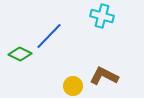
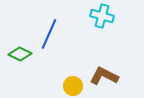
blue line: moved 2 px up; rotated 20 degrees counterclockwise
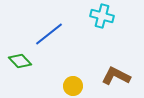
blue line: rotated 28 degrees clockwise
green diamond: moved 7 px down; rotated 20 degrees clockwise
brown L-shape: moved 12 px right
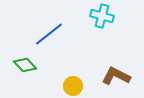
green diamond: moved 5 px right, 4 px down
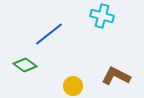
green diamond: rotated 10 degrees counterclockwise
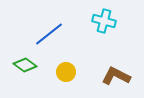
cyan cross: moved 2 px right, 5 px down
yellow circle: moved 7 px left, 14 px up
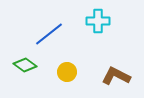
cyan cross: moved 6 px left; rotated 15 degrees counterclockwise
yellow circle: moved 1 px right
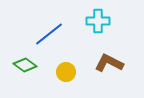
yellow circle: moved 1 px left
brown L-shape: moved 7 px left, 13 px up
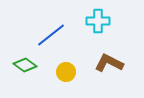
blue line: moved 2 px right, 1 px down
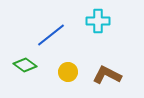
brown L-shape: moved 2 px left, 12 px down
yellow circle: moved 2 px right
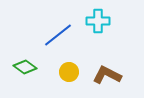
blue line: moved 7 px right
green diamond: moved 2 px down
yellow circle: moved 1 px right
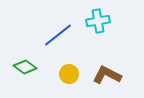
cyan cross: rotated 10 degrees counterclockwise
yellow circle: moved 2 px down
